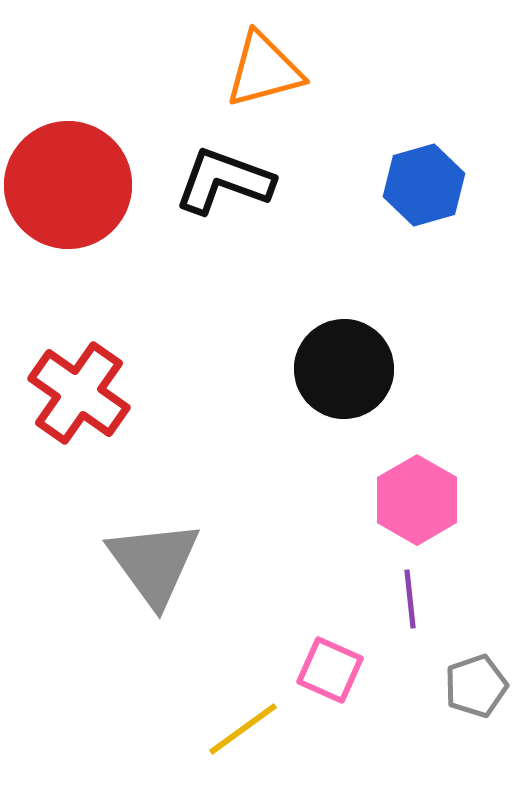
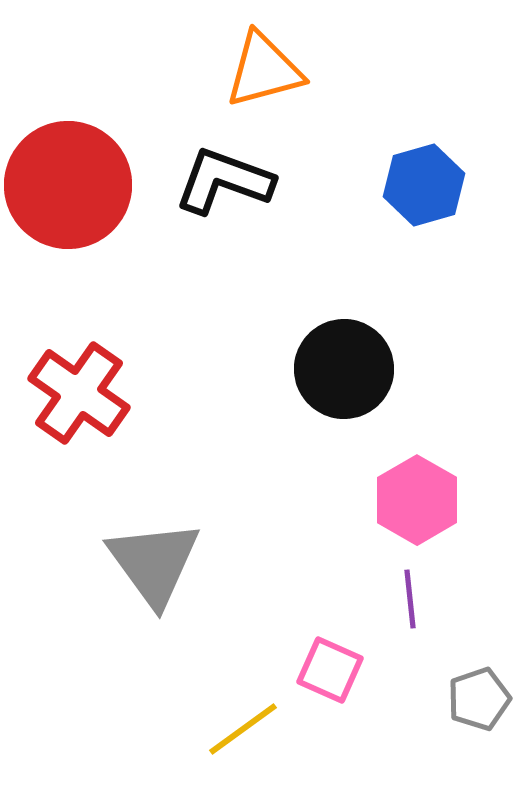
gray pentagon: moved 3 px right, 13 px down
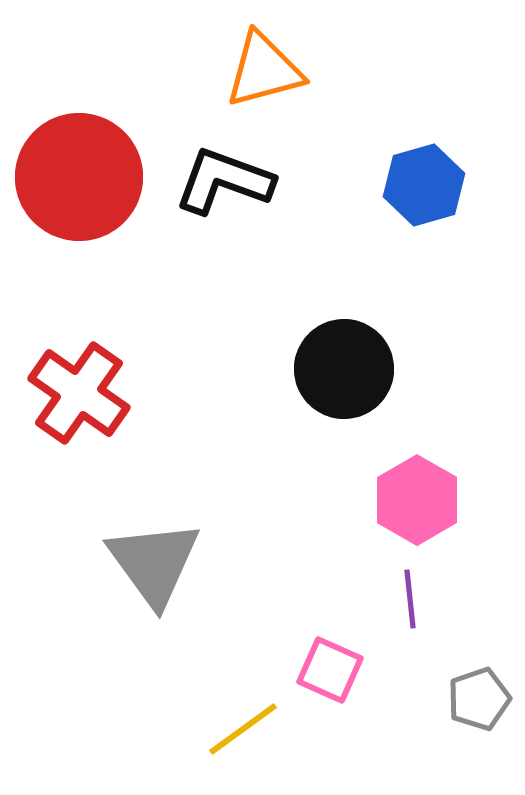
red circle: moved 11 px right, 8 px up
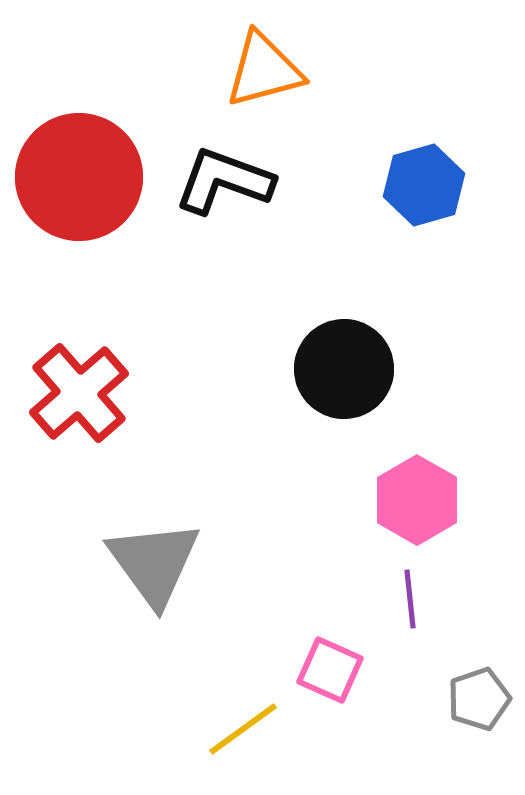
red cross: rotated 14 degrees clockwise
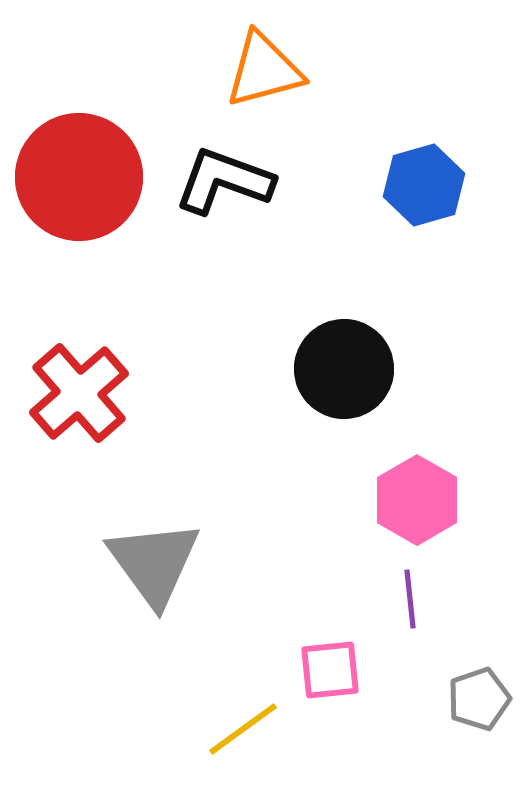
pink square: rotated 30 degrees counterclockwise
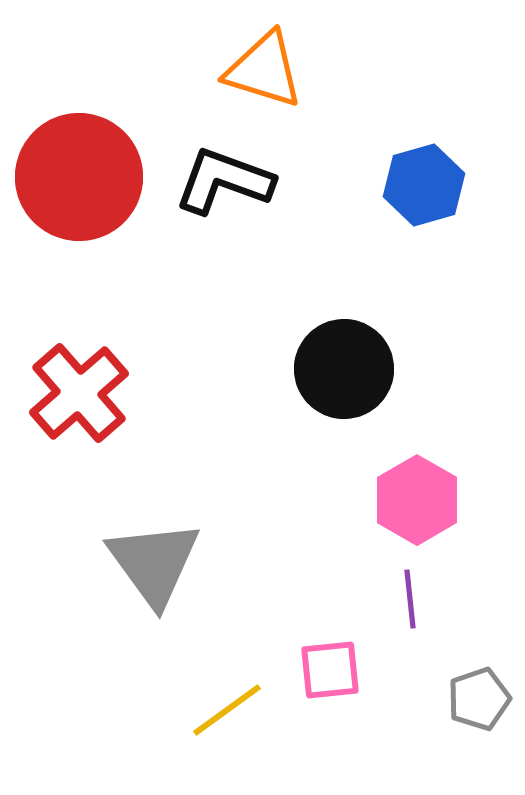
orange triangle: rotated 32 degrees clockwise
yellow line: moved 16 px left, 19 px up
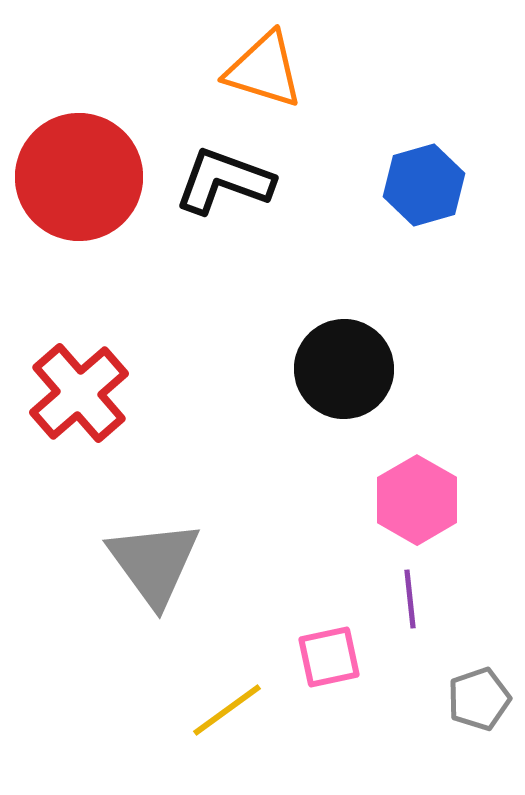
pink square: moved 1 px left, 13 px up; rotated 6 degrees counterclockwise
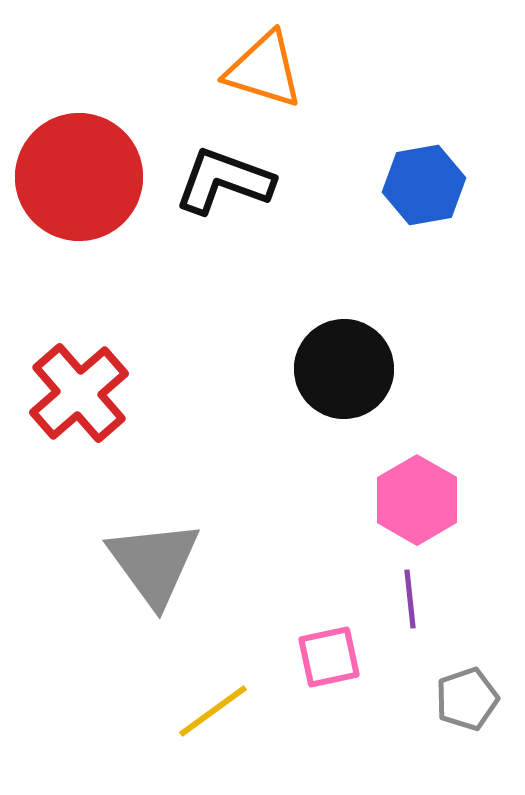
blue hexagon: rotated 6 degrees clockwise
gray pentagon: moved 12 px left
yellow line: moved 14 px left, 1 px down
